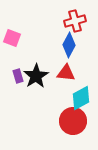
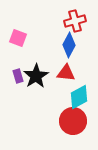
pink square: moved 6 px right
cyan diamond: moved 2 px left, 1 px up
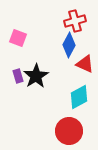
red triangle: moved 19 px right, 9 px up; rotated 18 degrees clockwise
red circle: moved 4 px left, 10 px down
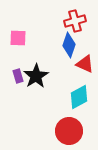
pink square: rotated 18 degrees counterclockwise
blue diamond: rotated 10 degrees counterclockwise
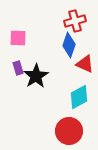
purple rectangle: moved 8 px up
